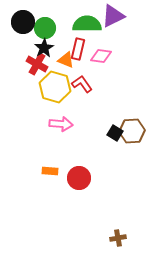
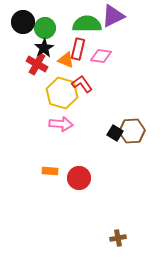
yellow hexagon: moved 7 px right, 6 px down
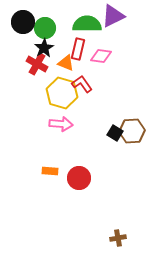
orange triangle: moved 3 px down
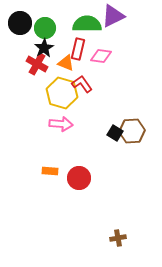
black circle: moved 3 px left, 1 px down
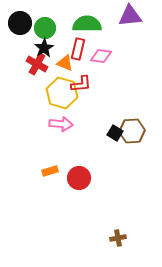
purple triangle: moved 17 px right; rotated 20 degrees clockwise
orange triangle: moved 1 px left
red L-shape: moved 1 px left; rotated 120 degrees clockwise
orange rectangle: rotated 21 degrees counterclockwise
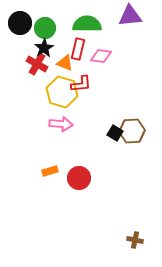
yellow hexagon: moved 1 px up
brown cross: moved 17 px right, 2 px down; rotated 21 degrees clockwise
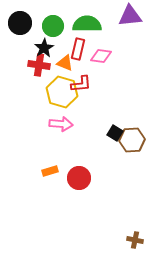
green circle: moved 8 px right, 2 px up
red cross: moved 2 px right, 1 px down; rotated 20 degrees counterclockwise
brown hexagon: moved 9 px down
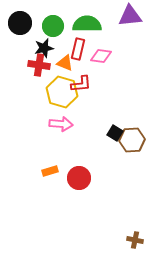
black star: rotated 18 degrees clockwise
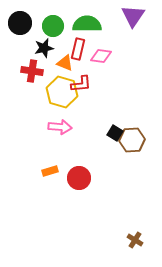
purple triangle: moved 3 px right; rotated 50 degrees counterclockwise
red cross: moved 7 px left, 6 px down
pink arrow: moved 1 px left, 3 px down
brown cross: rotated 21 degrees clockwise
